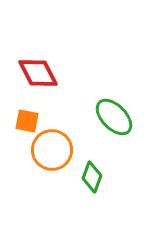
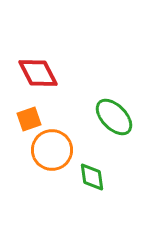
orange square: moved 2 px right, 2 px up; rotated 30 degrees counterclockwise
green diamond: rotated 28 degrees counterclockwise
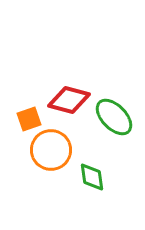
red diamond: moved 31 px right, 27 px down; rotated 48 degrees counterclockwise
orange circle: moved 1 px left
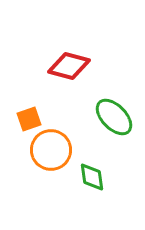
red diamond: moved 34 px up
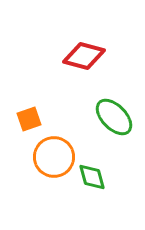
red diamond: moved 15 px right, 10 px up
orange circle: moved 3 px right, 7 px down
green diamond: rotated 8 degrees counterclockwise
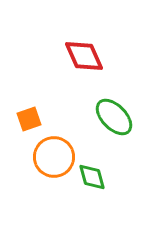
red diamond: rotated 51 degrees clockwise
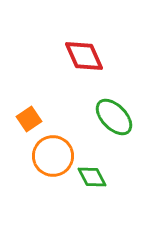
orange square: rotated 15 degrees counterclockwise
orange circle: moved 1 px left, 1 px up
green diamond: rotated 12 degrees counterclockwise
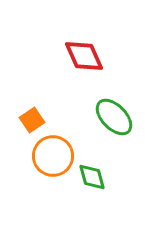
orange square: moved 3 px right, 1 px down
green diamond: rotated 12 degrees clockwise
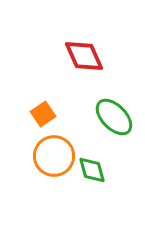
orange square: moved 11 px right, 6 px up
orange circle: moved 1 px right
green diamond: moved 7 px up
